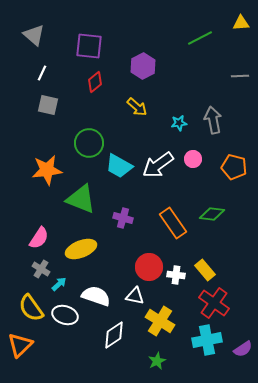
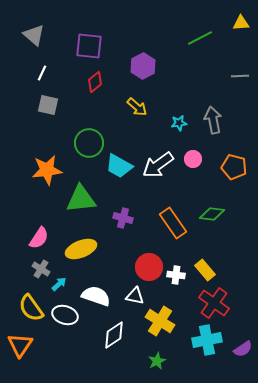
green triangle: rotated 28 degrees counterclockwise
orange triangle: rotated 12 degrees counterclockwise
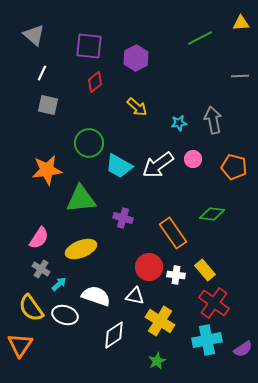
purple hexagon: moved 7 px left, 8 px up
orange rectangle: moved 10 px down
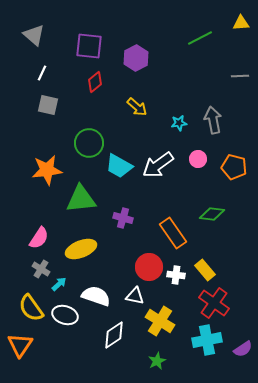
pink circle: moved 5 px right
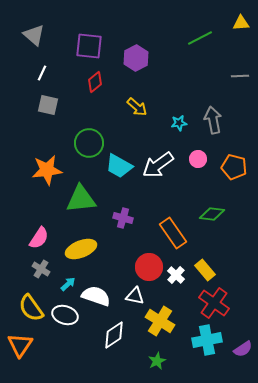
white cross: rotated 36 degrees clockwise
cyan arrow: moved 9 px right
